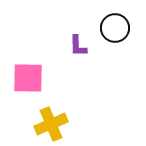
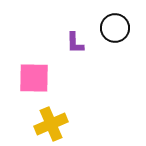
purple L-shape: moved 3 px left, 3 px up
pink square: moved 6 px right
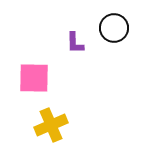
black circle: moved 1 px left
yellow cross: moved 1 px down
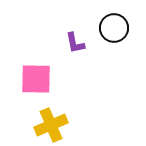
purple L-shape: rotated 10 degrees counterclockwise
pink square: moved 2 px right, 1 px down
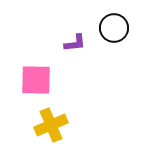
purple L-shape: rotated 85 degrees counterclockwise
pink square: moved 1 px down
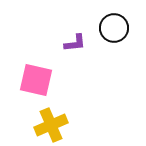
pink square: rotated 12 degrees clockwise
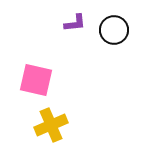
black circle: moved 2 px down
purple L-shape: moved 20 px up
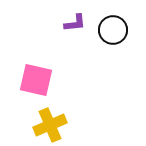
black circle: moved 1 px left
yellow cross: moved 1 px left
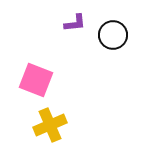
black circle: moved 5 px down
pink square: rotated 8 degrees clockwise
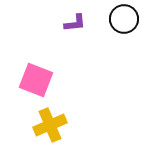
black circle: moved 11 px right, 16 px up
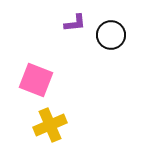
black circle: moved 13 px left, 16 px down
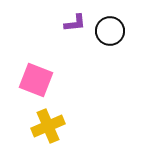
black circle: moved 1 px left, 4 px up
yellow cross: moved 2 px left, 1 px down
